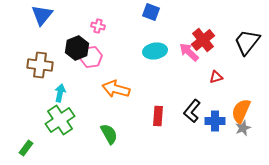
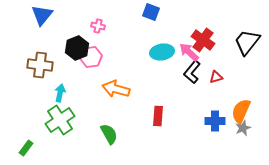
red cross: rotated 15 degrees counterclockwise
cyan ellipse: moved 7 px right, 1 px down
black L-shape: moved 39 px up
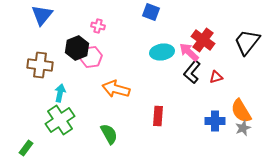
orange semicircle: rotated 55 degrees counterclockwise
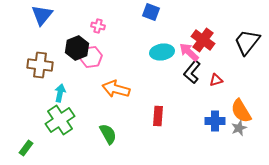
red triangle: moved 3 px down
gray star: moved 4 px left
green semicircle: moved 1 px left
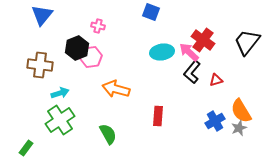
cyan arrow: rotated 60 degrees clockwise
blue cross: rotated 30 degrees counterclockwise
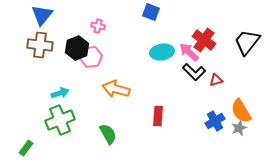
red cross: moved 1 px right
brown cross: moved 20 px up
black L-shape: moved 2 px right; rotated 85 degrees counterclockwise
green cross: rotated 12 degrees clockwise
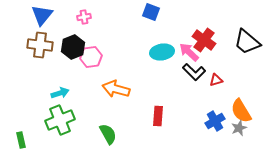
pink cross: moved 14 px left, 9 px up; rotated 24 degrees counterclockwise
black trapezoid: rotated 88 degrees counterclockwise
black hexagon: moved 4 px left, 1 px up
green rectangle: moved 5 px left, 8 px up; rotated 49 degrees counterclockwise
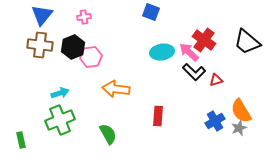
orange arrow: rotated 8 degrees counterclockwise
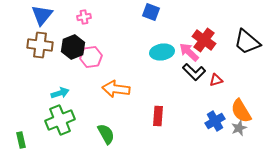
green semicircle: moved 2 px left
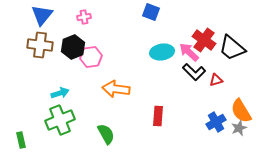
black trapezoid: moved 15 px left, 6 px down
blue cross: moved 1 px right, 1 px down
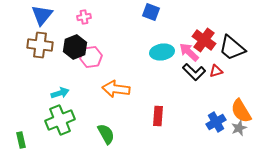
black hexagon: moved 2 px right
red triangle: moved 9 px up
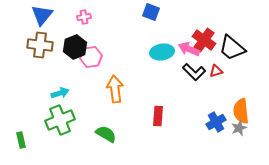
pink arrow: moved 3 px up; rotated 20 degrees counterclockwise
orange arrow: moved 1 px left; rotated 76 degrees clockwise
orange semicircle: rotated 25 degrees clockwise
green semicircle: rotated 30 degrees counterclockwise
